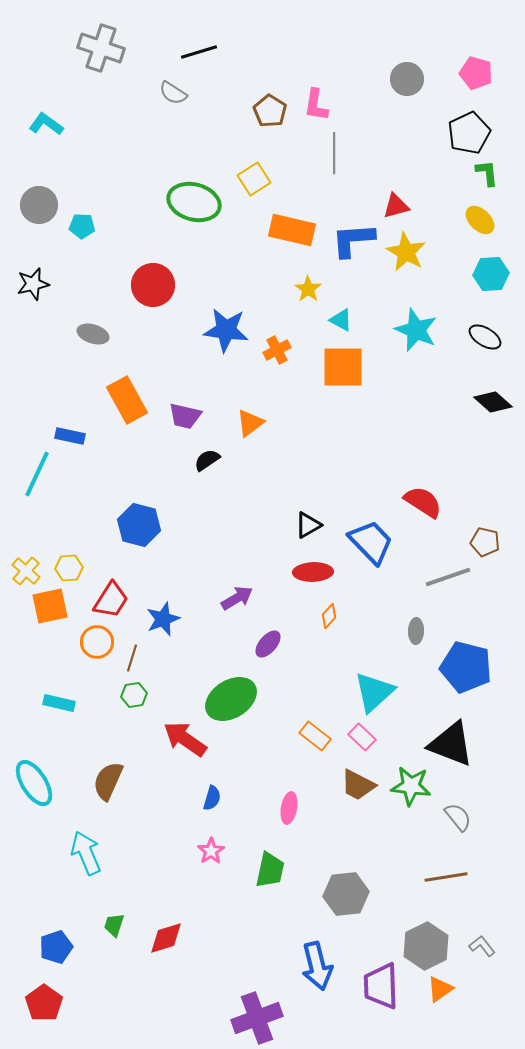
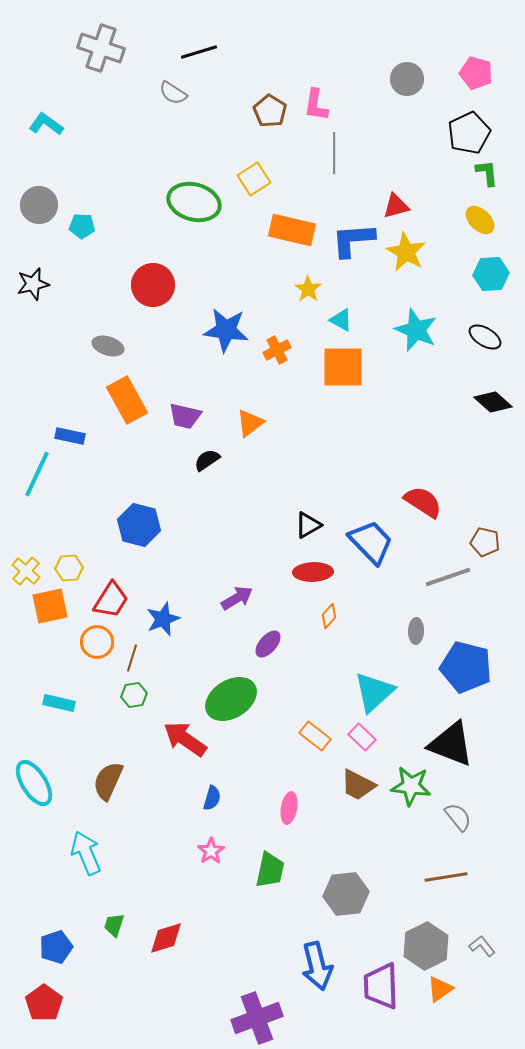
gray ellipse at (93, 334): moved 15 px right, 12 px down
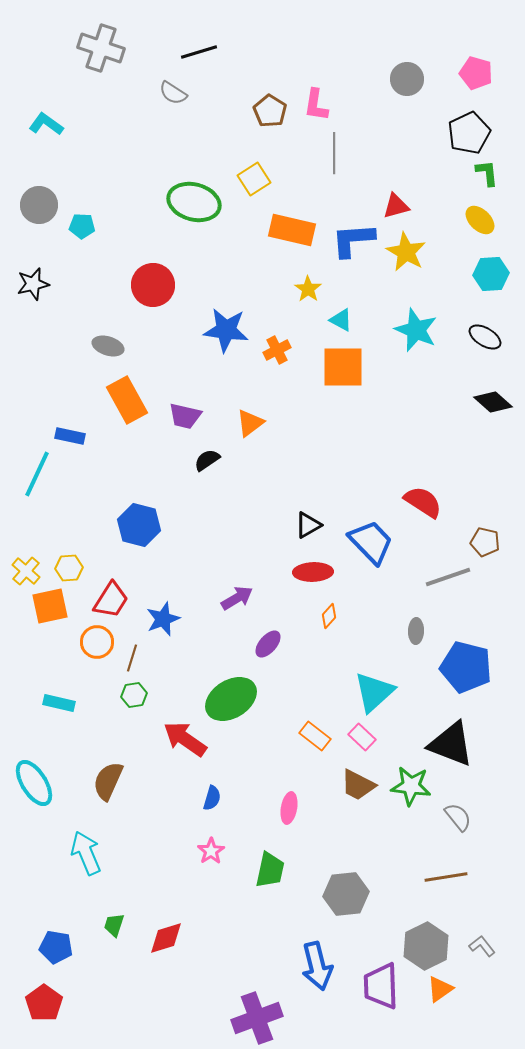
blue pentagon at (56, 947): rotated 28 degrees clockwise
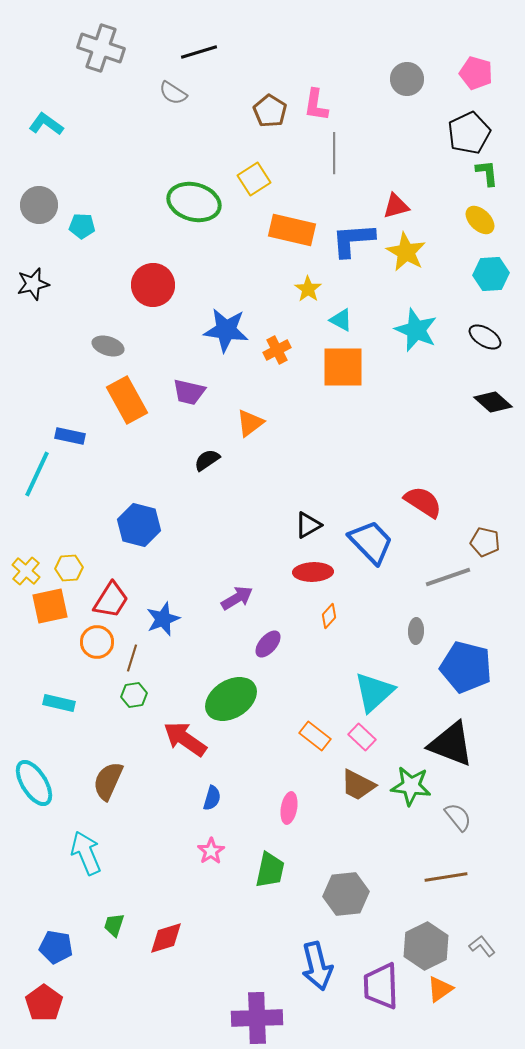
purple trapezoid at (185, 416): moved 4 px right, 24 px up
purple cross at (257, 1018): rotated 18 degrees clockwise
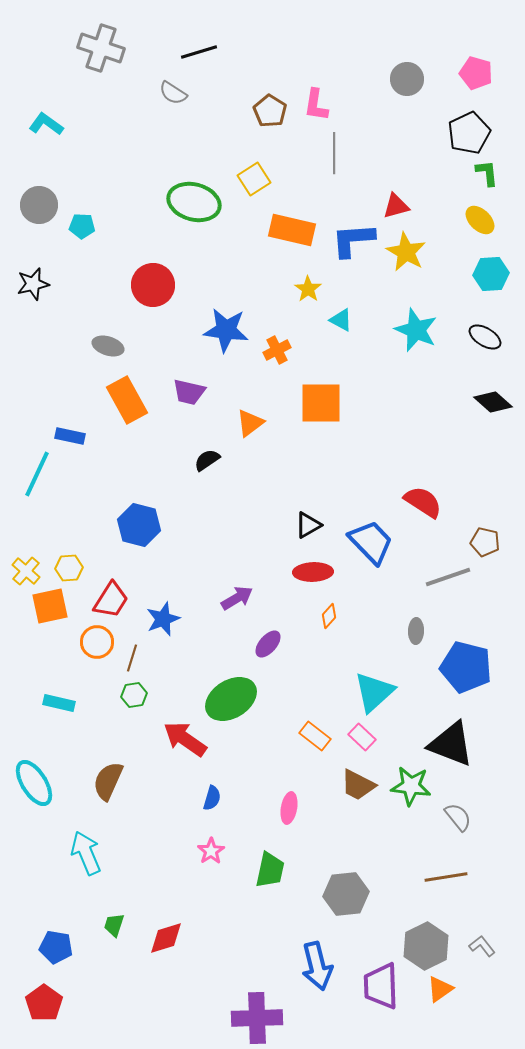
orange square at (343, 367): moved 22 px left, 36 px down
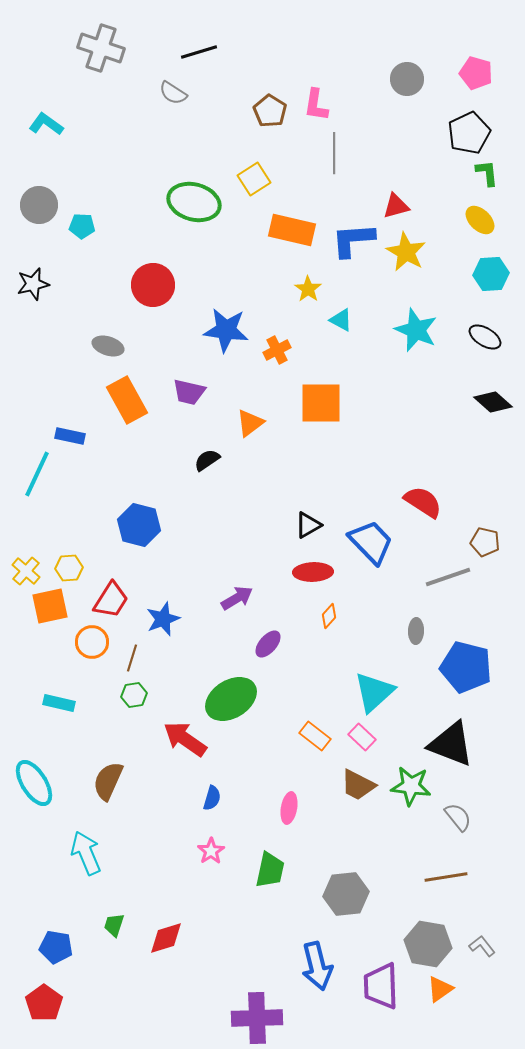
orange circle at (97, 642): moved 5 px left
gray hexagon at (426, 946): moved 2 px right, 2 px up; rotated 24 degrees counterclockwise
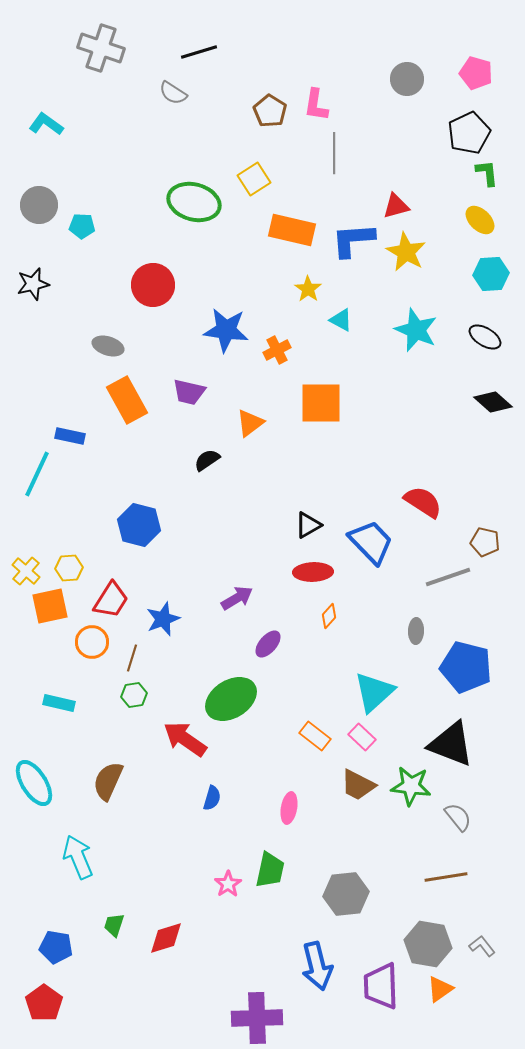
pink star at (211, 851): moved 17 px right, 33 px down
cyan arrow at (86, 853): moved 8 px left, 4 px down
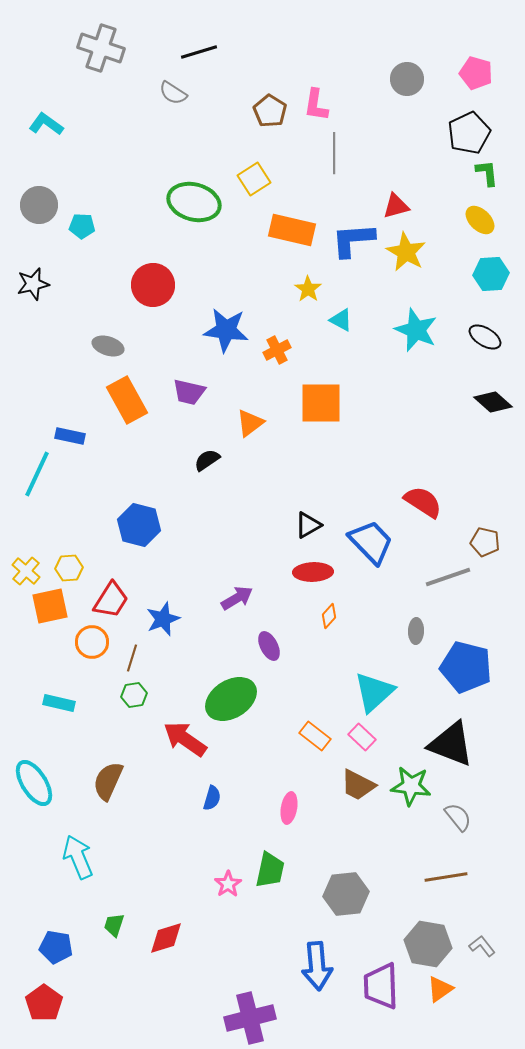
purple ellipse at (268, 644): moved 1 px right, 2 px down; rotated 68 degrees counterclockwise
blue arrow at (317, 966): rotated 9 degrees clockwise
purple cross at (257, 1018): moved 7 px left; rotated 12 degrees counterclockwise
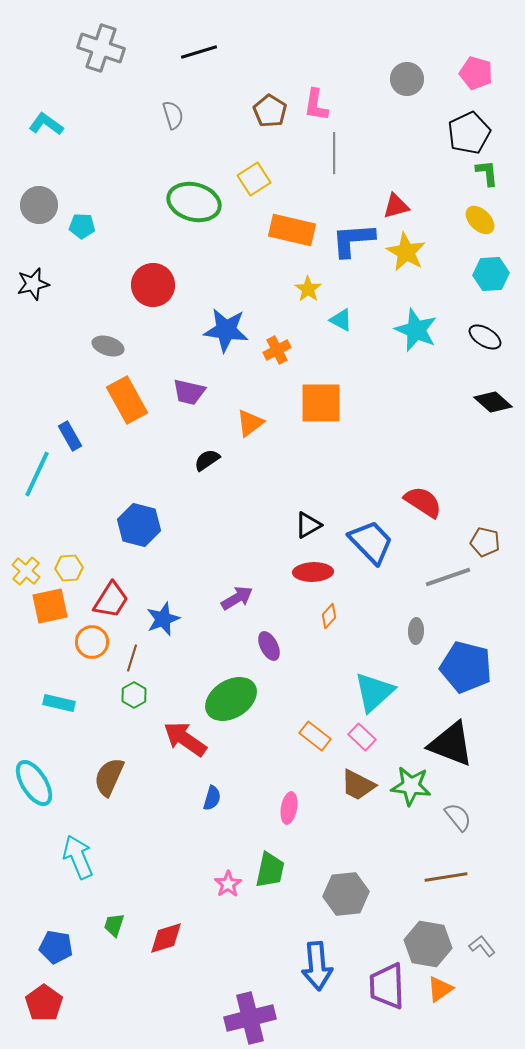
gray semicircle at (173, 93): moved 22 px down; rotated 140 degrees counterclockwise
blue rectangle at (70, 436): rotated 48 degrees clockwise
green hexagon at (134, 695): rotated 20 degrees counterclockwise
brown semicircle at (108, 781): moved 1 px right, 4 px up
purple trapezoid at (381, 986): moved 6 px right
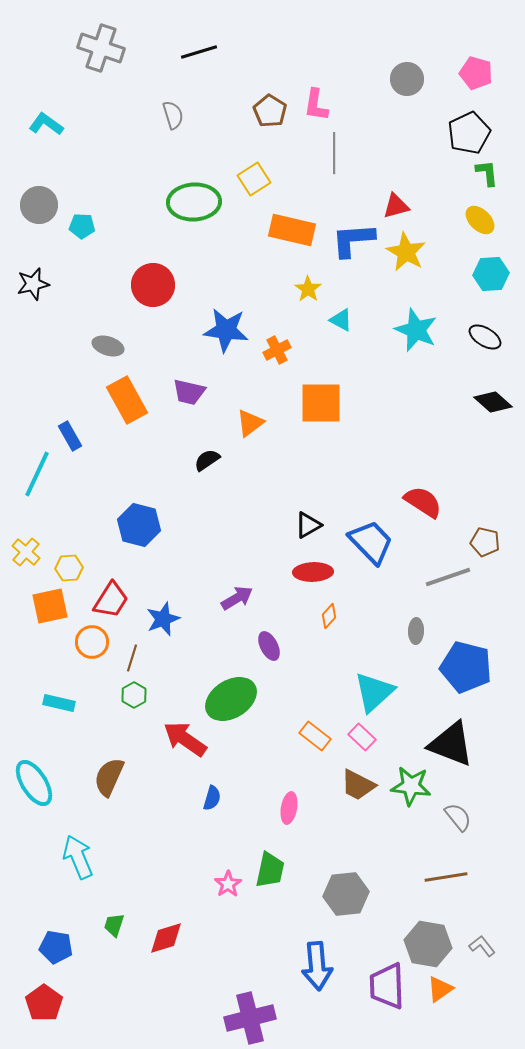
green ellipse at (194, 202): rotated 18 degrees counterclockwise
yellow cross at (26, 571): moved 19 px up
